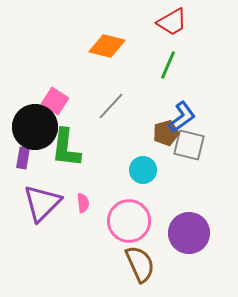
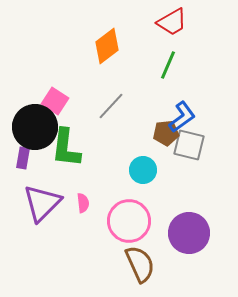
orange diamond: rotated 51 degrees counterclockwise
brown pentagon: rotated 10 degrees clockwise
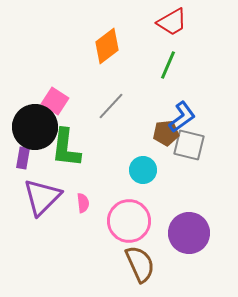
purple triangle: moved 6 px up
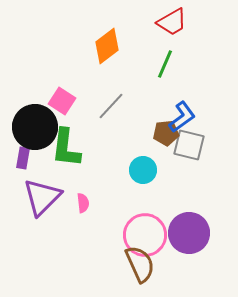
green line: moved 3 px left, 1 px up
pink square: moved 7 px right
pink circle: moved 16 px right, 14 px down
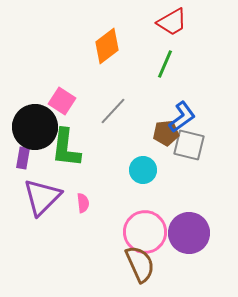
gray line: moved 2 px right, 5 px down
pink circle: moved 3 px up
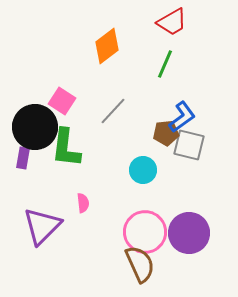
purple triangle: moved 29 px down
